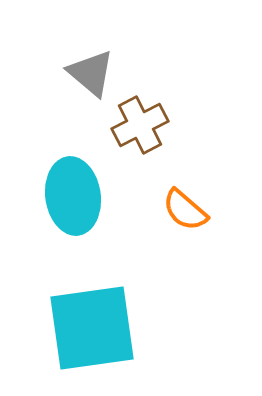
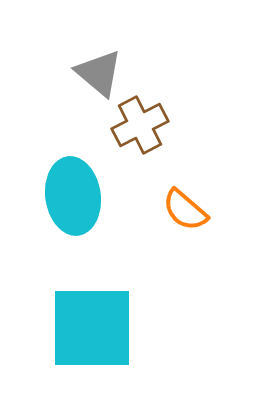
gray triangle: moved 8 px right
cyan square: rotated 8 degrees clockwise
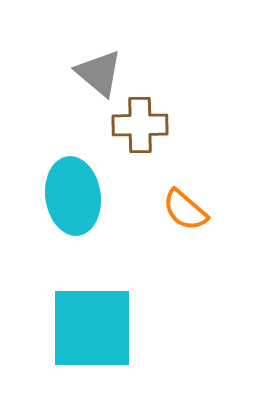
brown cross: rotated 26 degrees clockwise
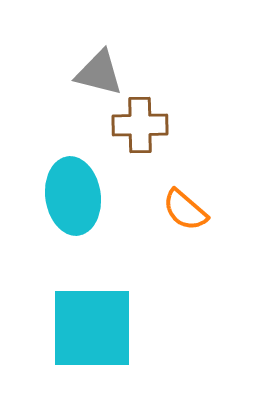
gray triangle: rotated 26 degrees counterclockwise
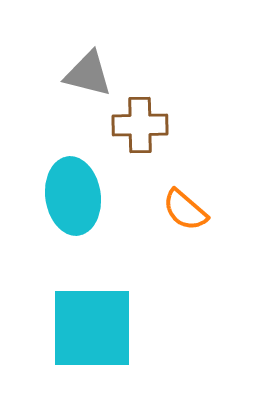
gray triangle: moved 11 px left, 1 px down
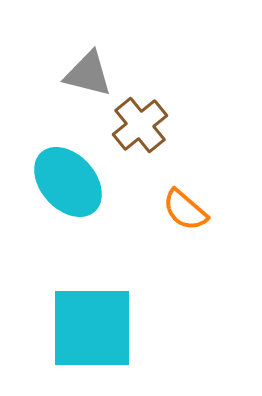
brown cross: rotated 38 degrees counterclockwise
cyan ellipse: moved 5 px left, 14 px up; rotated 34 degrees counterclockwise
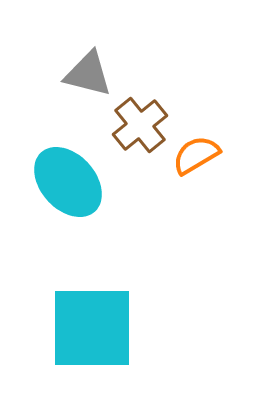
orange semicircle: moved 11 px right, 55 px up; rotated 108 degrees clockwise
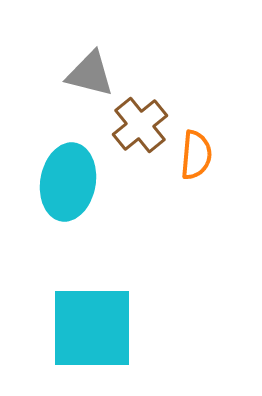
gray triangle: moved 2 px right
orange semicircle: rotated 126 degrees clockwise
cyan ellipse: rotated 52 degrees clockwise
